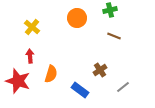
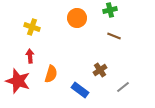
yellow cross: rotated 21 degrees counterclockwise
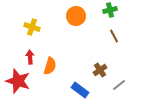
orange circle: moved 1 px left, 2 px up
brown line: rotated 40 degrees clockwise
red arrow: moved 1 px down
orange semicircle: moved 1 px left, 8 px up
gray line: moved 4 px left, 2 px up
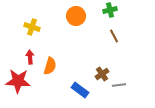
brown cross: moved 2 px right, 4 px down
red star: rotated 15 degrees counterclockwise
gray line: rotated 32 degrees clockwise
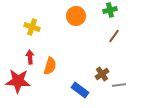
brown line: rotated 64 degrees clockwise
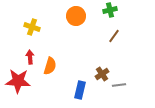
blue rectangle: rotated 66 degrees clockwise
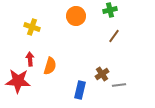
red arrow: moved 2 px down
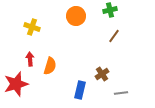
red star: moved 2 px left, 3 px down; rotated 20 degrees counterclockwise
gray line: moved 2 px right, 8 px down
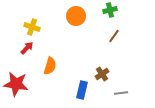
red arrow: moved 3 px left, 11 px up; rotated 48 degrees clockwise
red star: rotated 25 degrees clockwise
blue rectangle: moved 2 px right
